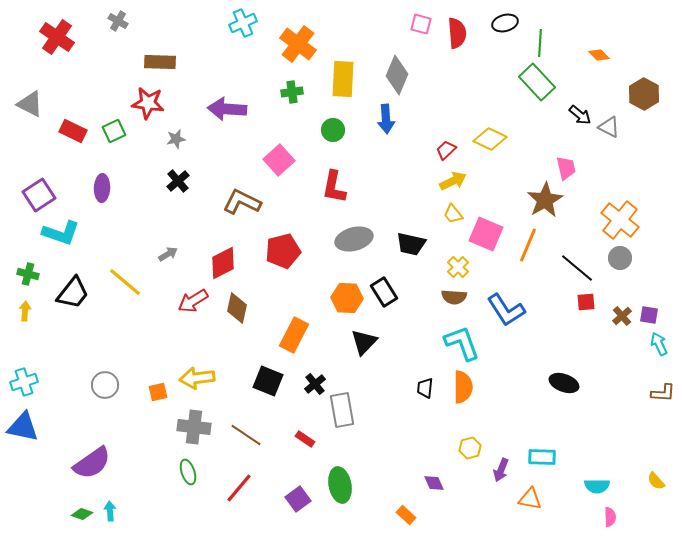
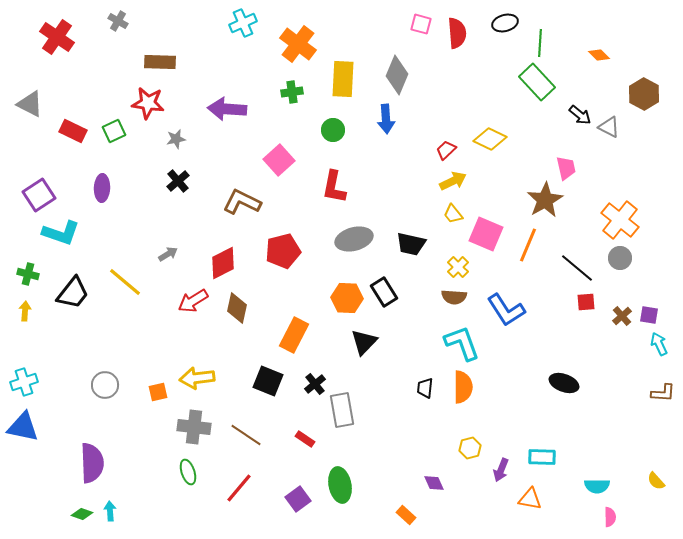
purple semicircle at (92, 463): rotated 57 degrees counterclockwise
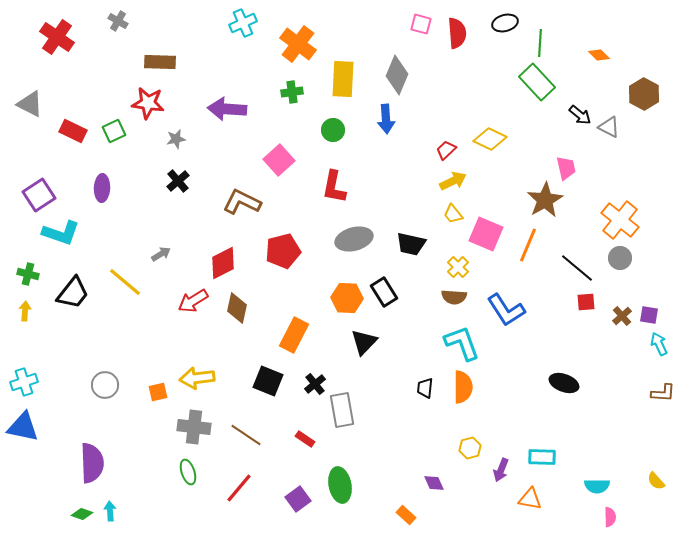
gray arrow at (168, 254): moved 7 px left
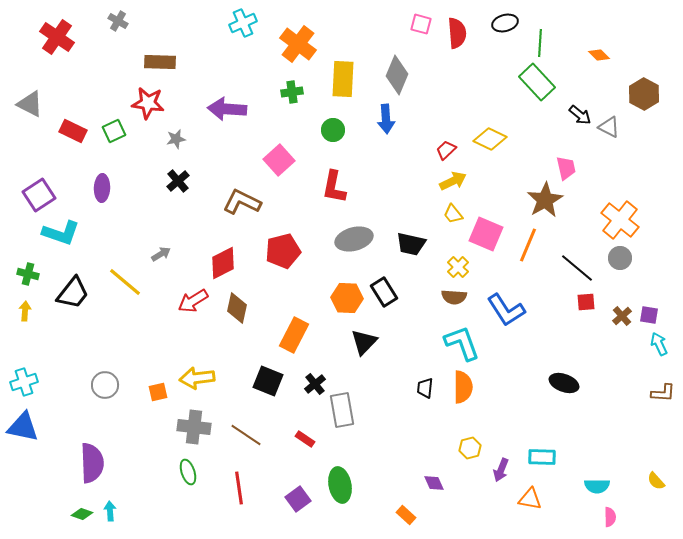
red line at (239, 488): rotated 48 degrees counterclockwise
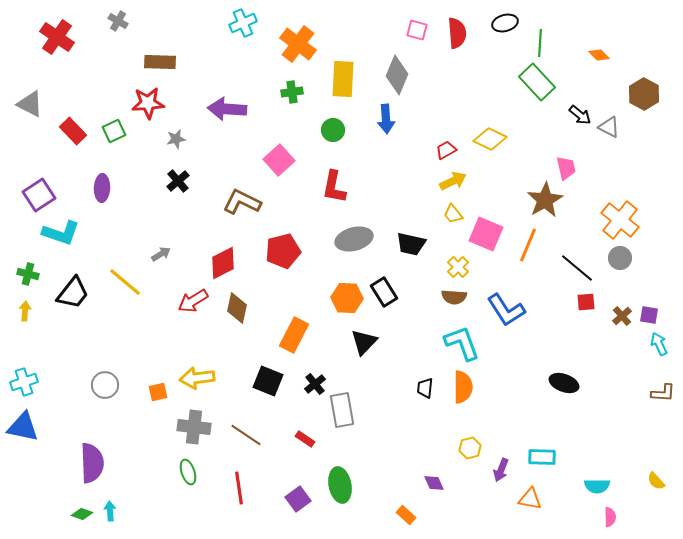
pink square at (421, 24): moved 4 px left, 6 px down
red star at (148, 103): rotated 12 degrees counterclockwise
red rectangle at (73, 131): rotated 20 degrees clockwise
red trapezoid at (446, 150): rotated 15 degrees clockwise
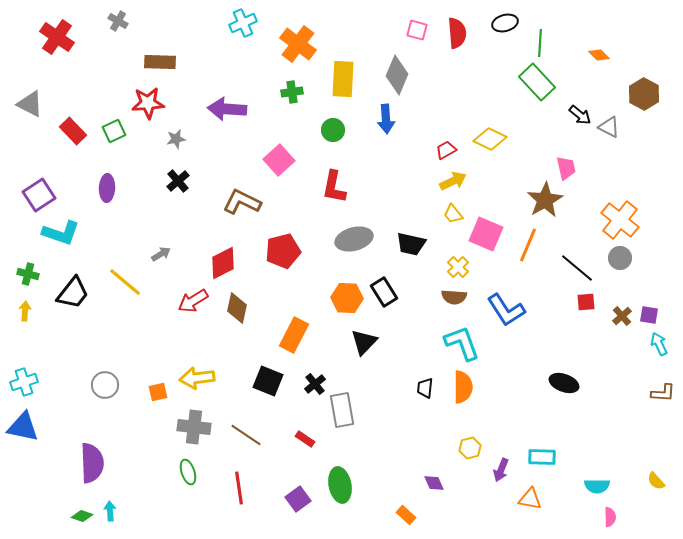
purple ellipse at (102, 188): moved 5 px right
green diamond at (82, 514): moved 2 px down
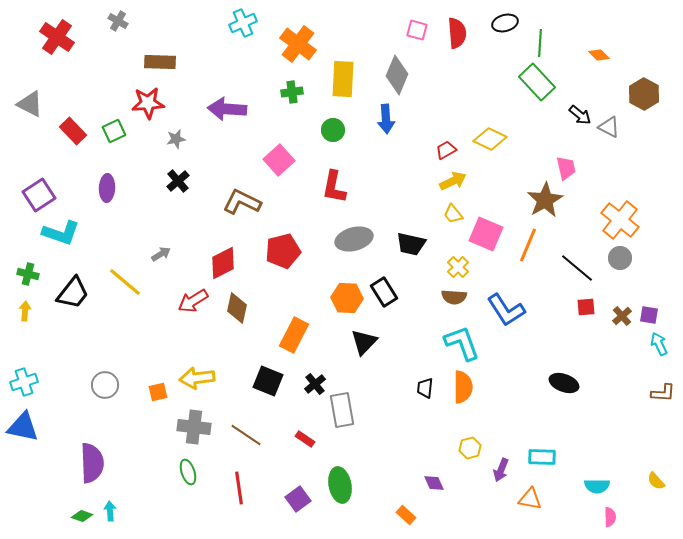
red square at (586, 302): moved 5 px down
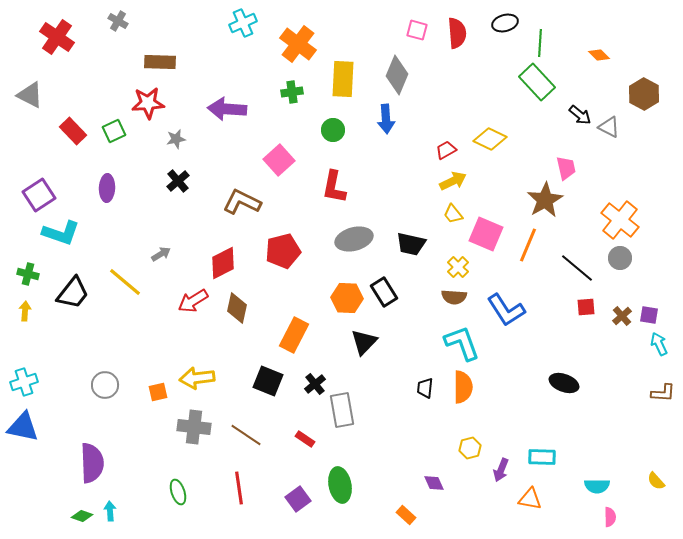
gray triangle at (30, 104): moved 9 px up
green ellipse at (188, 472): moved 10 px left, 20 px down
